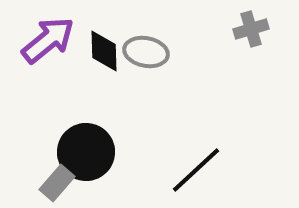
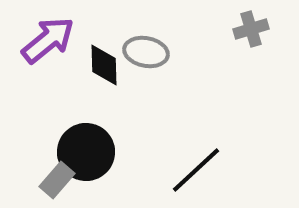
black diamond: moved 14 px down
gray rectangle: moved 3 px up
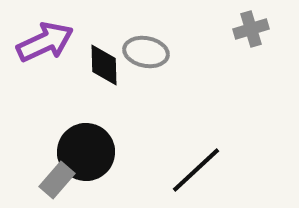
purple arrow: moved 3 px left, 2 px down; rotated 14 degrees clockwise
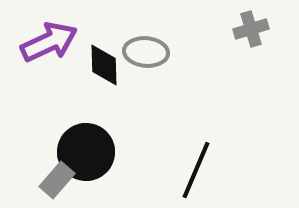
purple arrow: moved 4 px right
gray ellipse: rotated 6 degrees counterclockwise
black line: rotated 24 degrees counterclockwise
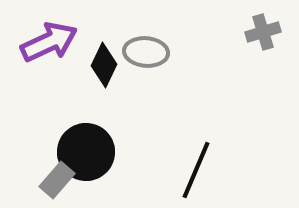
gray cross: moved 12 px right, 3 px down
black diamond: rotated 27 degrees clockwise
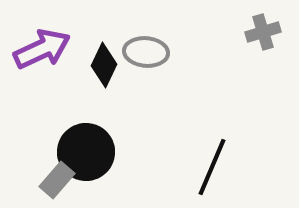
purple arrow: moved 7 px left, 7 px down
black line: moved 16 px right, 3 px up
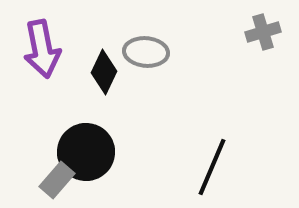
purple arrow: rotated 104 degrees clockwise
black diamond: moved 7 px down
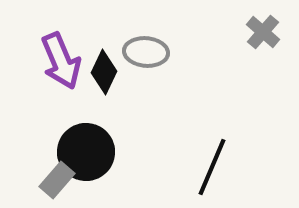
gray cross: rotated 32 degrees counterclockwise
purple arrow: moved 19 px right, 12 px down; rotated 12 degrees counterclockwise
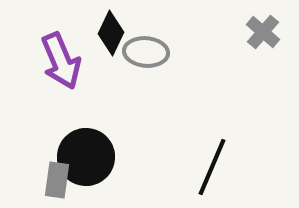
black diamond: moved 7 px right, 39 px up
black circle: moved 5 px down
gray rectangle: rotated 33 degrees counterclockwise
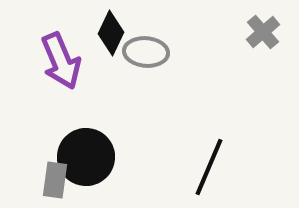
gray cross: rotated 8 degrees clockwise
black line: moved 3 px left
gray rectangle: moved 2 px left
